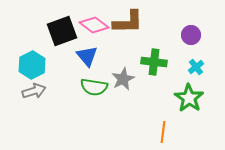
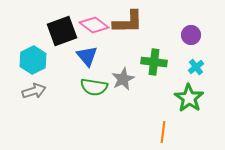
cyan hexagon: moved 1 px right, 5 px up
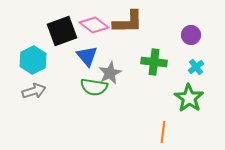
gray star: moved 13 px left, 6 px up
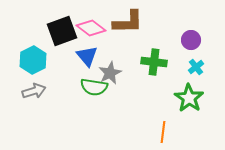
pink diamond: moved 3 px left, 3 px down
purple circle: moved 5 px down
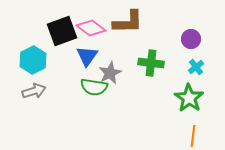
purple circle: moved 1 px up
blue triangle: rotated 15 degrees clockwise
green cross: moved 3 px left, 1 px down
orange line: moved 30 px right, 4 px down
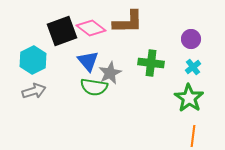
blue triangle: moved 1 px right, 5 px down; rotated 15 degrees counterclockwise
cyan cross: moved 3 px left
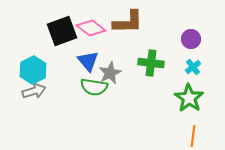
cyan hexagon: moved 10 px down
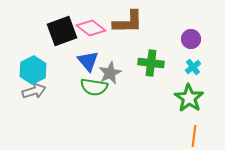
orange line: moved 1 px right
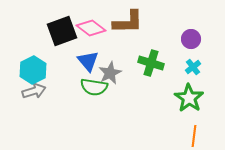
green cross: rotated 10 degrees clockwise
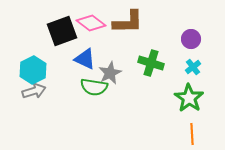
pink diamond: moved 5 px up
blue triangle: moved 3 px left, 2 px up; rotated 25 degrees counterclockwise
orange line: moved 2 px left, 2 px up; rotated 10 degrees counterclockwise
